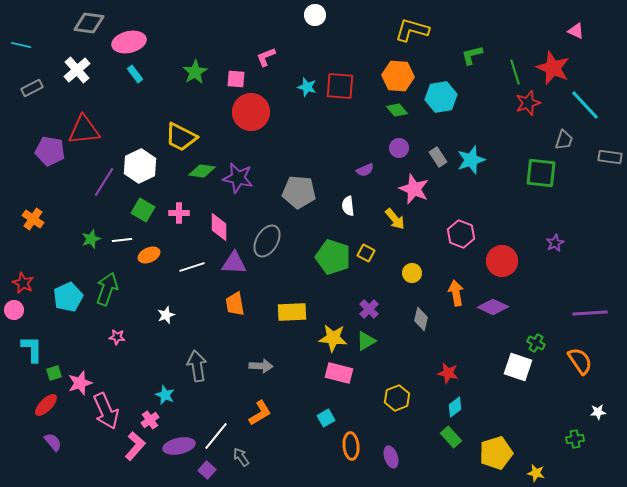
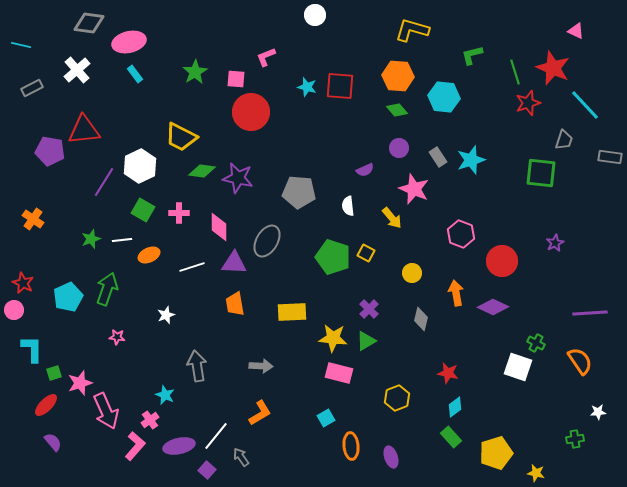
cyan hexagon at (441, 97): moved 3 px right; rotated 16 degrees clockwise
yellow arrow at (395, 219): moved 3 px left, 1 px up
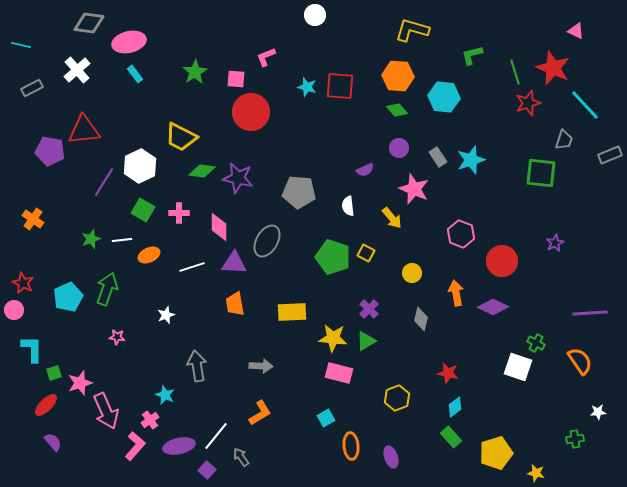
gray rectangle at (610, 157): moved 2 px up; rotated 30 degrees counterclockwise
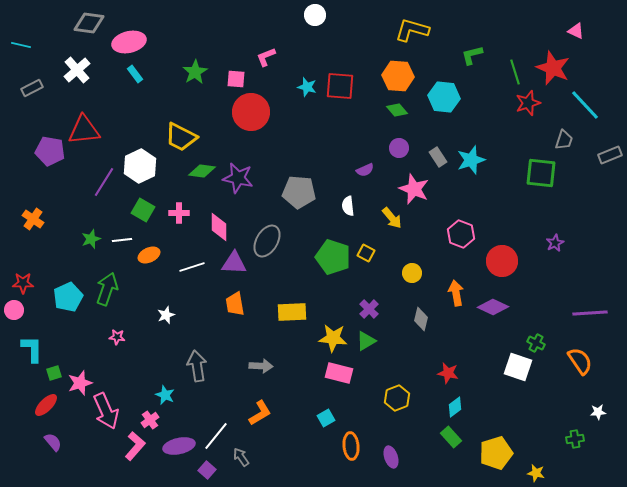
red star at (23, 283): rotated 25 degrees counterclockwise
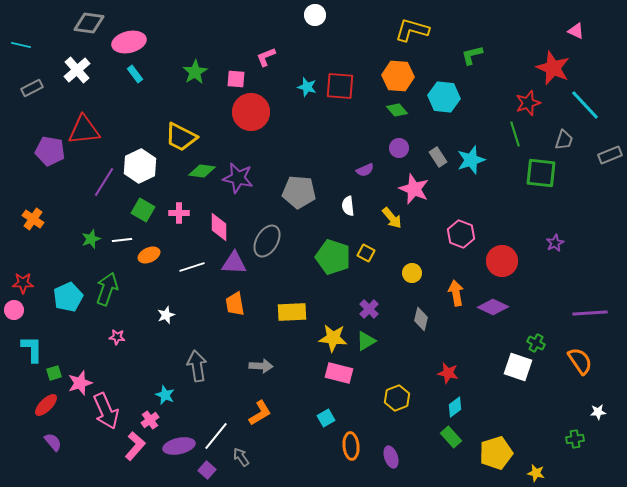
green line at (515, 72): moved 62 px down
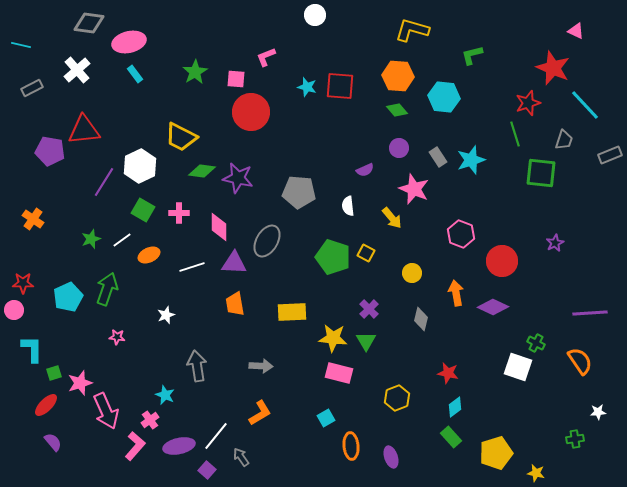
white line at (122, 240): rotated 30 degrees counterclockwise
green triangle at (366, 341): rotated 30 degrees counterclockwise
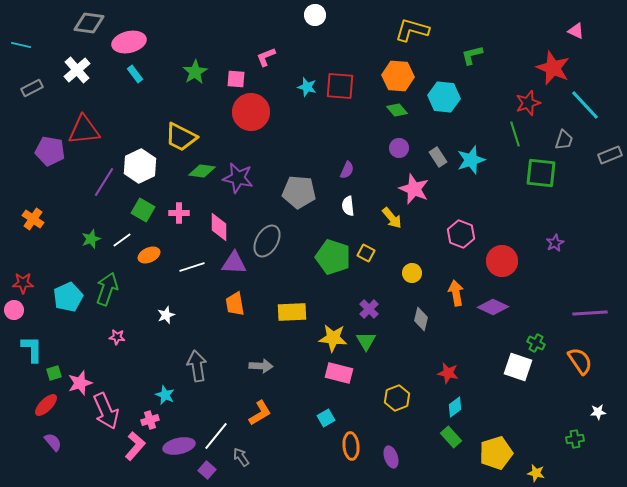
purple semicircle at (365, 170): moved 18 px left; rotated 42 degrees counterclockwise
pink cross at (150, 420): rotated 18 degrees clockwise
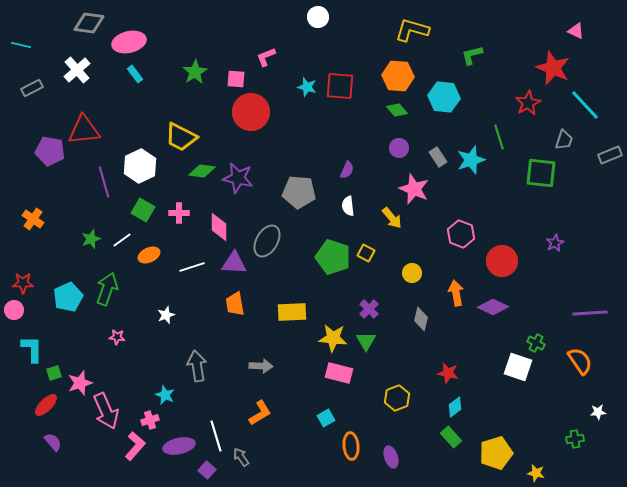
white circle at (315, 15): moved 3 px right, 2 px down
red star at (528, 103): rotated 10 degrees counterclockwise
green line at (515, 134): moved 16 px left, 3 px down
purple line at (104, 182): rotated 48 degrees counterclockwise
white line at (216, 436): rotated 56 degrees counterclockwise
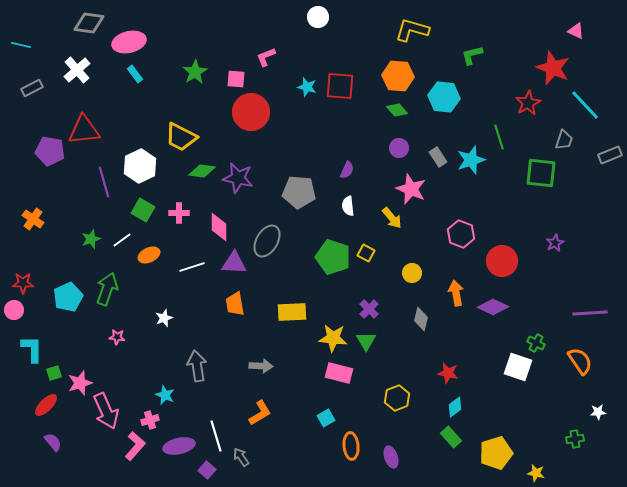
pink star at (414, 189): moved 3 px left
white star at (166, 315): moved 2 px left, 3 px down
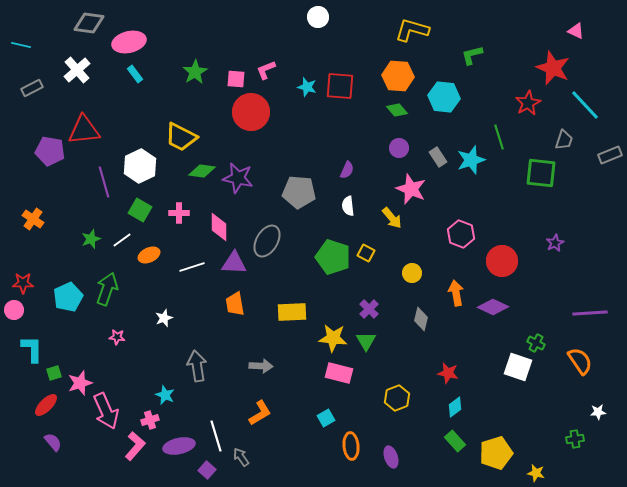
pink L-shape at (266, 57): moved 13 px down
green square at (143, 210): moved 3 px left
green rectangle at (451, 437): moved 4 px right, 4 px down
